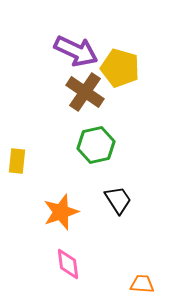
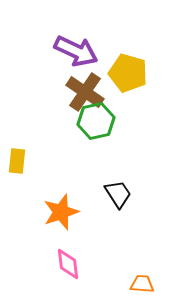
yellow pentagon: moved 8 px right, 5 px down
green hexagon: moved 24 px up
black trapezoid: moved 6 px up
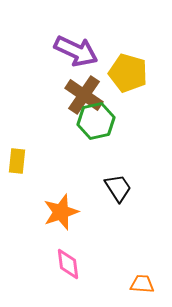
brown cross: moved 1 px left, 3 px down
black trapezoid: moved 6 px up
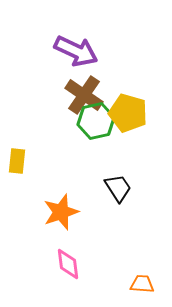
yellow pentagon: moved 40 px down
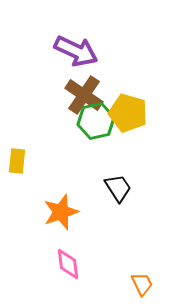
orange trapezoid: rotated 60 degrees clockwise
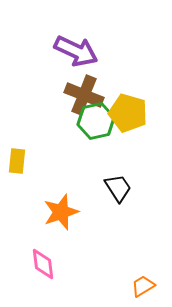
brown cross: rotated 12 degrees counterclockwise
pink diamond: moved 25 px left
orange trapezoid: moved 1 px right, 2 px down; rotated 95 degrees counterclockwise
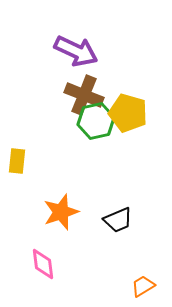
black trapezoid: moved 32 px down; rotated 100 degrees clockwise
